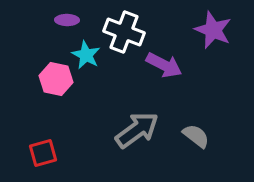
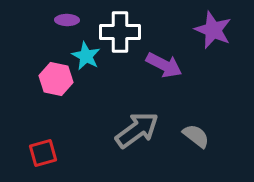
white cross: moved 4 px left; rotated 21 degrees counterclockwise
cyan star: moved 1 px down
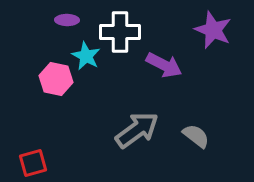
red square: moved 10 px left, 10 px down
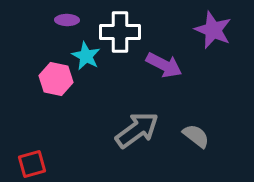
red square: moved 1 px left, 1 px down
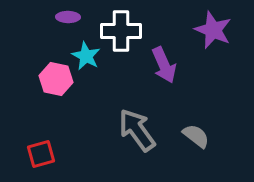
purple ellipse: moved 1 px right, 3 px up
white cross: moved 1 px right, 1 px up
purple arrow: rotated 39 degrees clockwise
gray arrow: rotated 90 degrees counterclockwise
red square: moved 9 px right, 10 px up
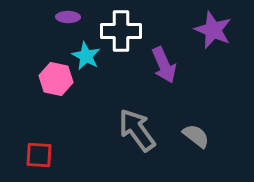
red square: moved 2 px left, 1 px down; rotated 20 degrees clockwise
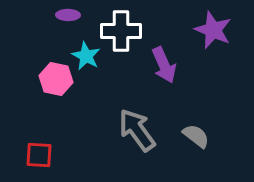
purple ellipse: moved 2 px up
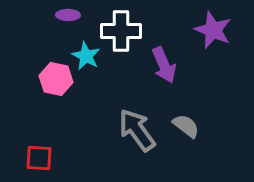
gray semicircle: moved 10 px left, 10 px up
red square: moved 3 px down
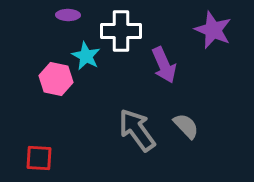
gray semicircle: rotated 8 degrees clockwise
